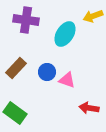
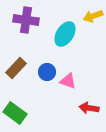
pink triangle: moved 1 px right, 1 px down
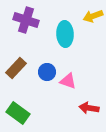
purple cross: rotated 10 degrees clockwise
cyan ellipse: rotated 35 degrees counterclockwise
green rectangle: moved 3 px right
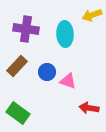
yellow arrow: moved 1 px left, 1 px up
purple cross: moved 9 px down; rotated 10 degrees counterclockwise
brown rectangle: moved 1 px right, 2 px up
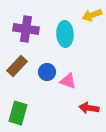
green rectangle: rotated 70 degrees clockwise
